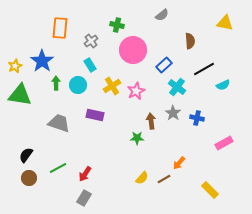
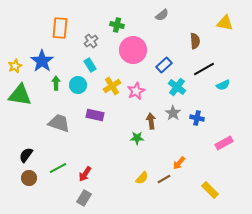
brown semicircle: moved 5 px right
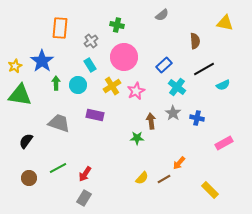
pink circle: moved 9 px left, 7 px down
black semicircle: moved 14 px up
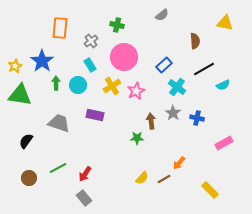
gray rectangle: rotated 70 degrees counterclockwise
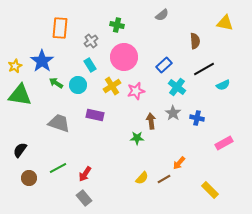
green arrow: rotated 56 degrees counterclockwise
pink star: rotated 12 degrees clockwise
black semicircle: moved 6 px left, 9 px down
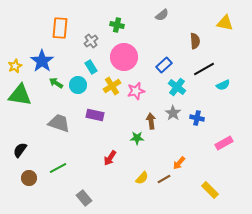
cyan rectangle: moved 1 px right, 2 px down
red arrow: moved 25 px right, 16 px up
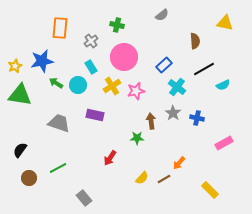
blue star: rotated 25 degrees clockwise
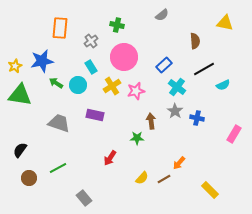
gray star: moved 2 px right, 2 px up
pink rectangle: moved 10 px right, 9 px up; rotated 30 degrees counterclockwise
